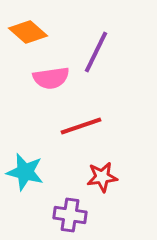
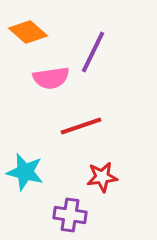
purple line: moved 3 px left
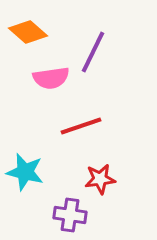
red star: moved 2 px left, 2 px down
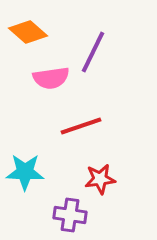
cyan star: rotated 12 degrees counterclockwise
